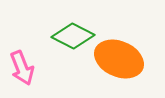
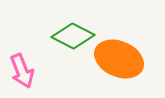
pink arrow: moved 3 px down
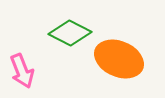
green diamond: moved 3 px left, 3 px up
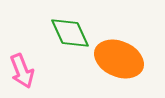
green diamond: rotated 39 degrees clockwise
